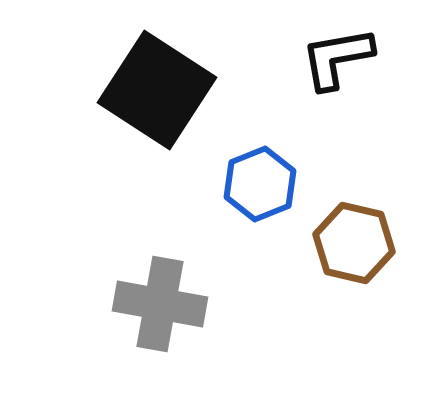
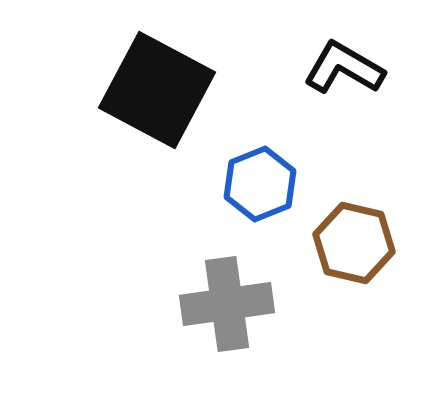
black L-shape: moved 7 px right, 10 px down; rotated 40 degrees clockwise
black square: rotated 5 degrees counterclockwise
gray cross: moved 67 px right; rotated 18 degrees counterclockwise
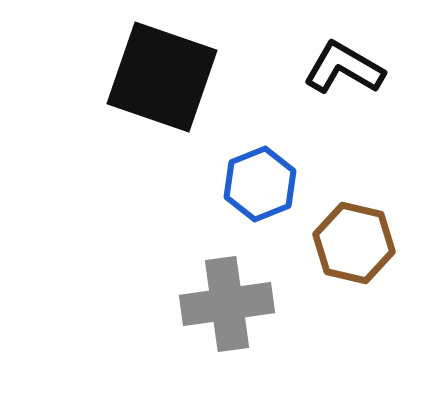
black square: moved 5 px right, 13 px up; rotated 9 degrees counterclockwise
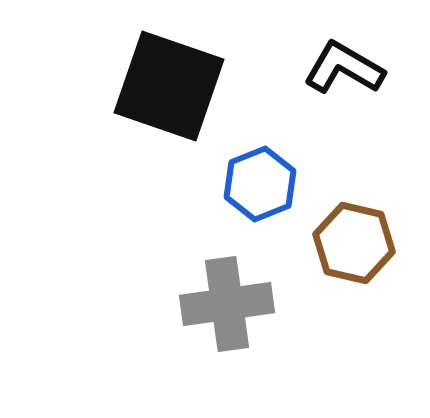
black square: moved 7 px right, 9 px down
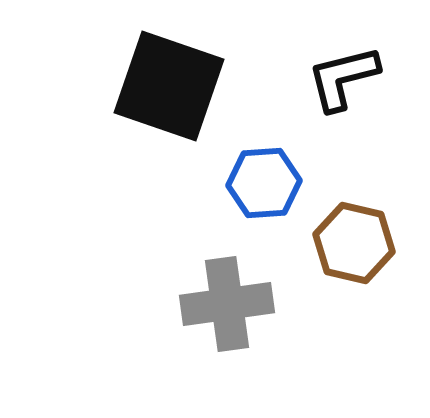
black L-shape: moved 1 px left, 10 px down; rotated 44 degrees counterclockwise
blue hexagon: moved 4 px right, 1 px up; rotated 18 degrees clockwise
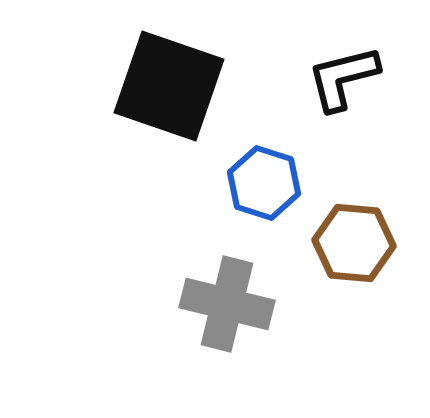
blue hexagon: rotated 22 degrees clockwise
brown hexagon: rotated 8 degrees counterclockwise
gray cross: rotated 22 degrees clockwise
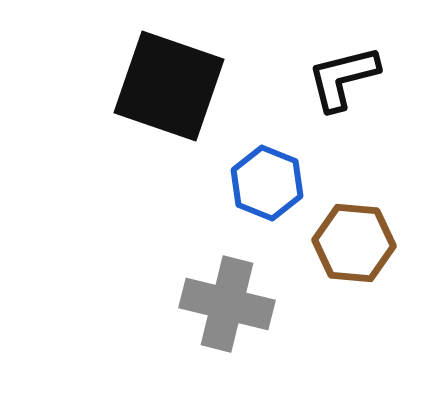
blue hexagon: moved 3 px right; rotated 4 degrees clockwise
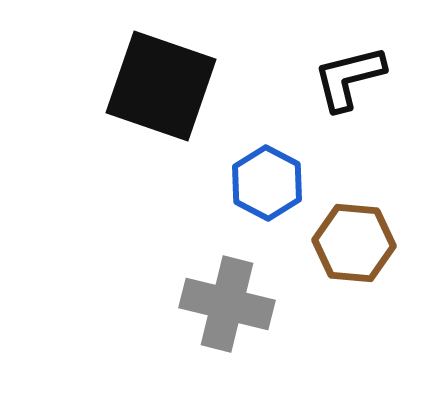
black L-shape: moved 6 px right
black square: moved 8 px left
blue hexagon: rotated 6 degrees clockwise
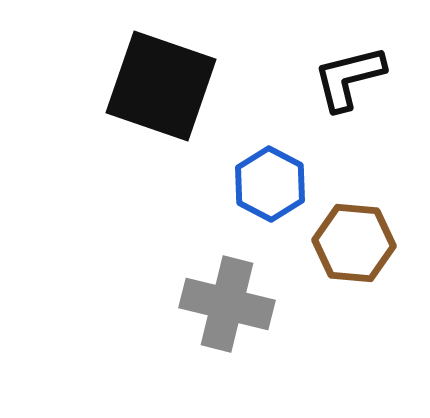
blue hexagon: moved 3 px right, 1 px down
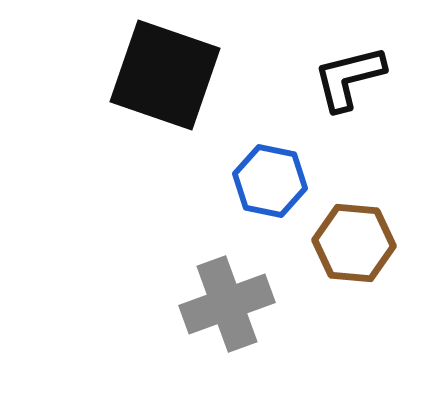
black square: moved 4 px right, 11 px up
blue hexagon: moved 3 px up; rotated 16 degrees counterclockwise
gray cross: rotated 34 degrees counterclockwise
